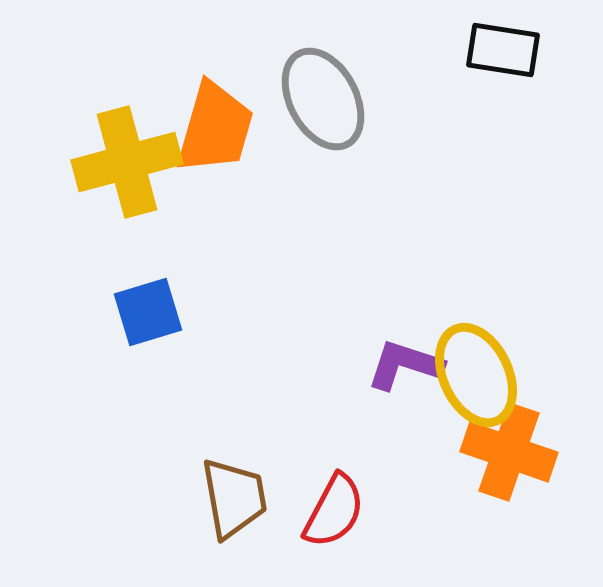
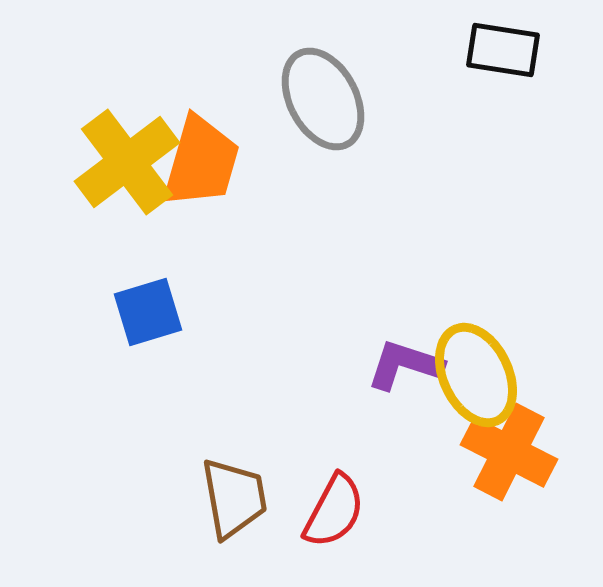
orange trapezoid: moved 14 px left, 34 px down
yellow cross: rotated 22 degrees counterclockwise
orange cross: rotated 8 degrees clockwise
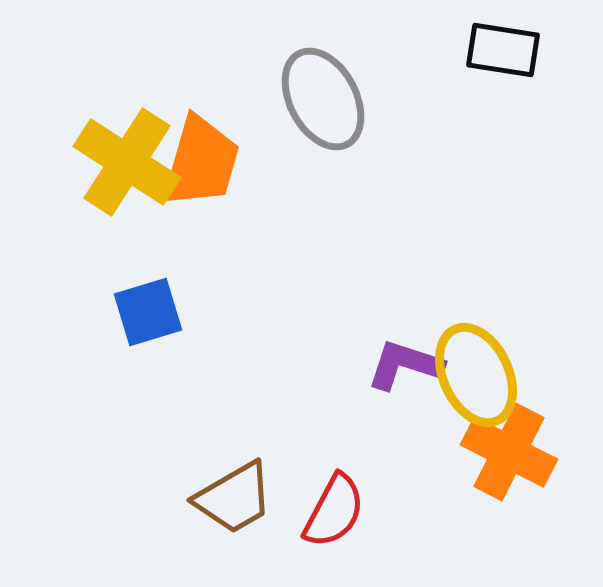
yellow cross: rotated 20 degrees counterclockwise
brown trapezoid: rotated 70 degrees clockwise
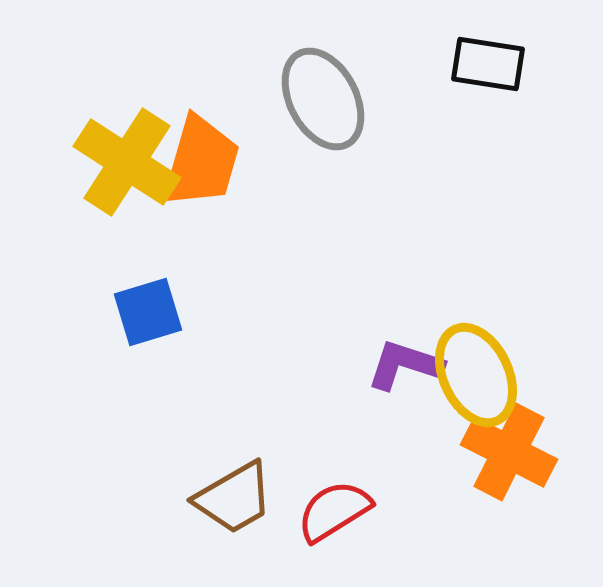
black rectangle: moved 15 px left, 14 px down
red semicircle: rotated 150 degrees counterclockwise
